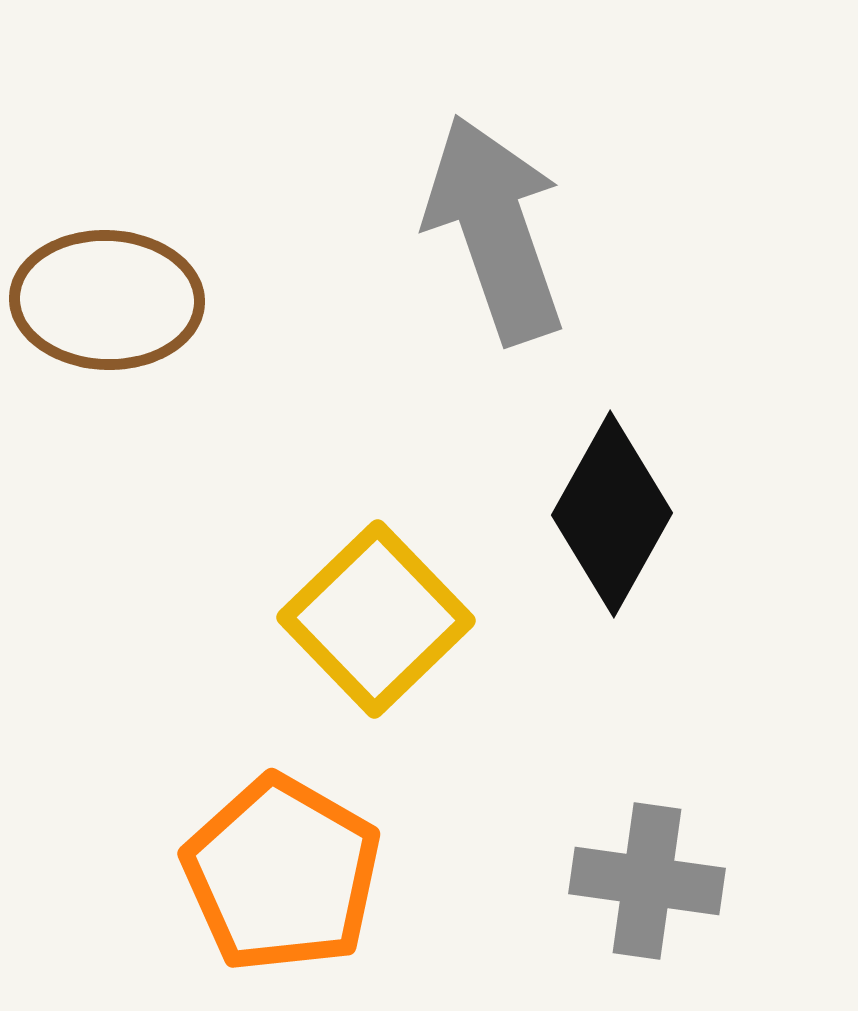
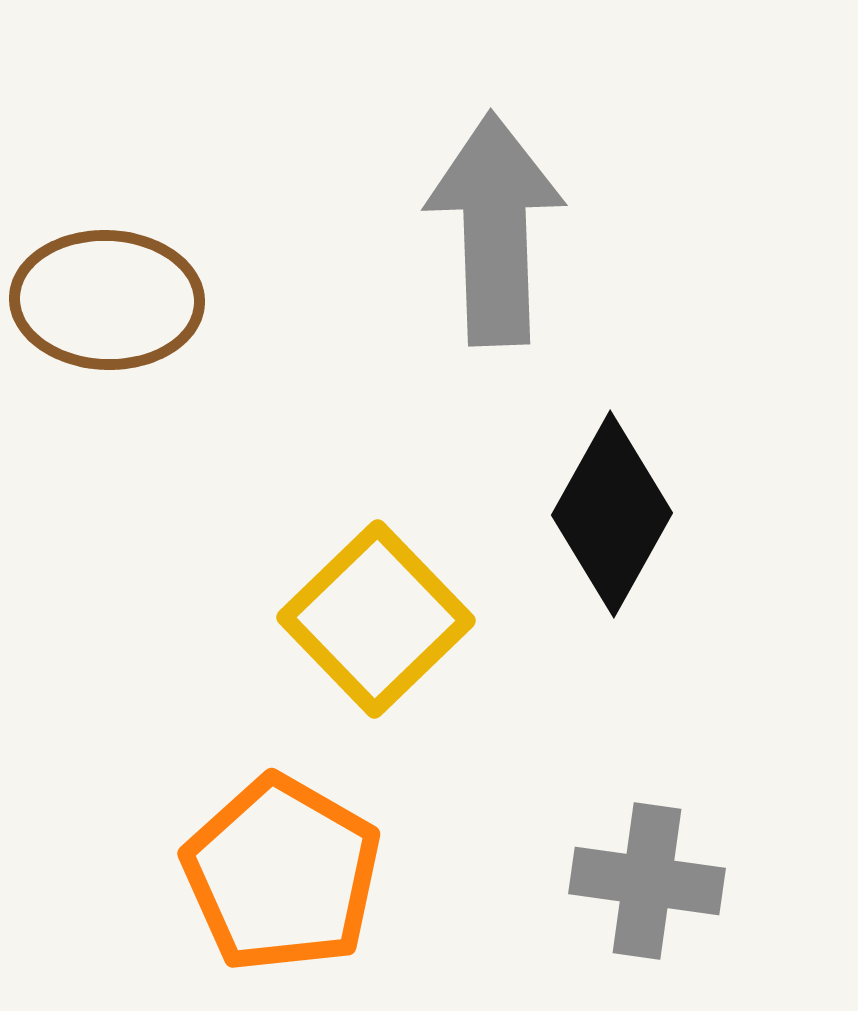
gray arrow: rotated 17 degrees clockwise
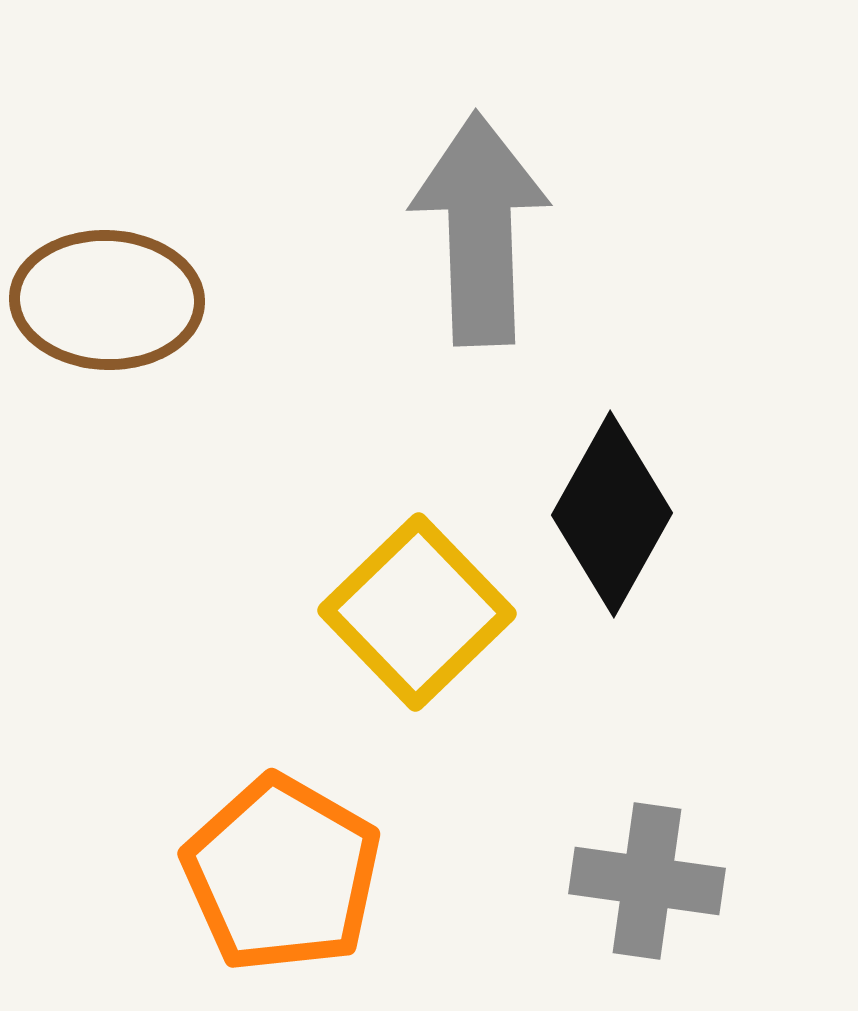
gray arrow: moved 15 px left
yellow square: moved 41 px right, 7 px up
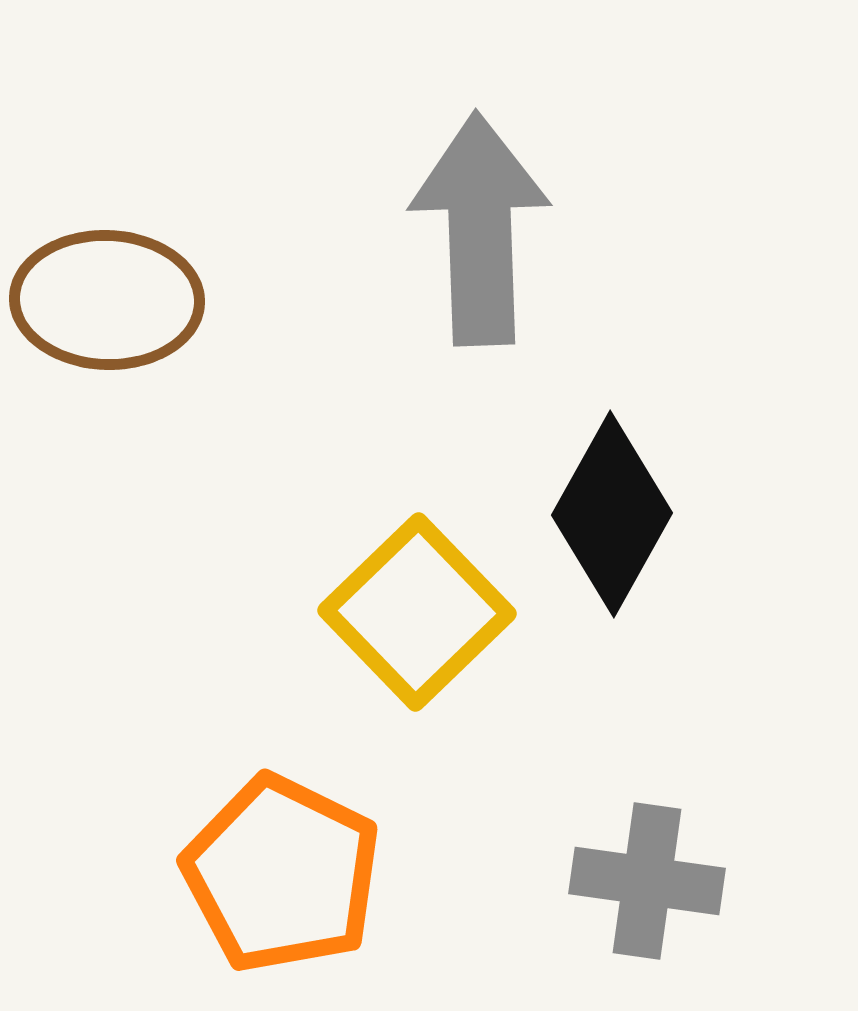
orange pentagon: rotated 4 degrees counterclockwise
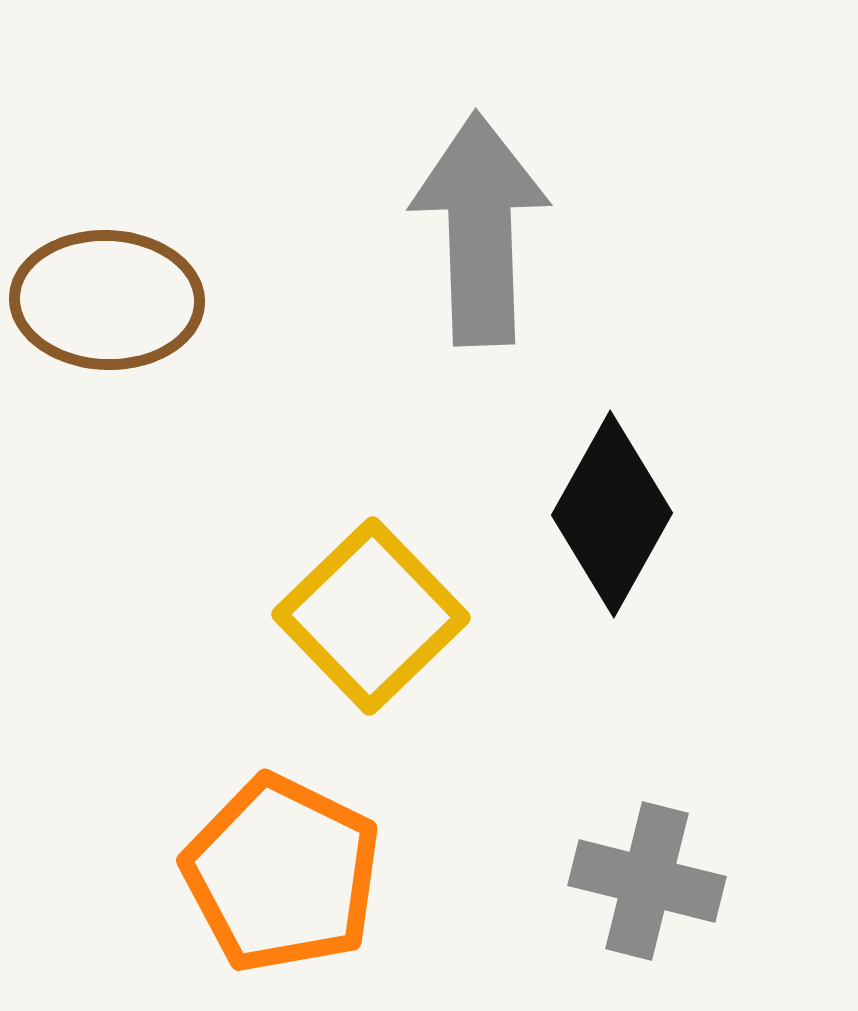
yellow square: moved 46 px left, 4 px down
gray cross: rotated 6 degrees clockwise
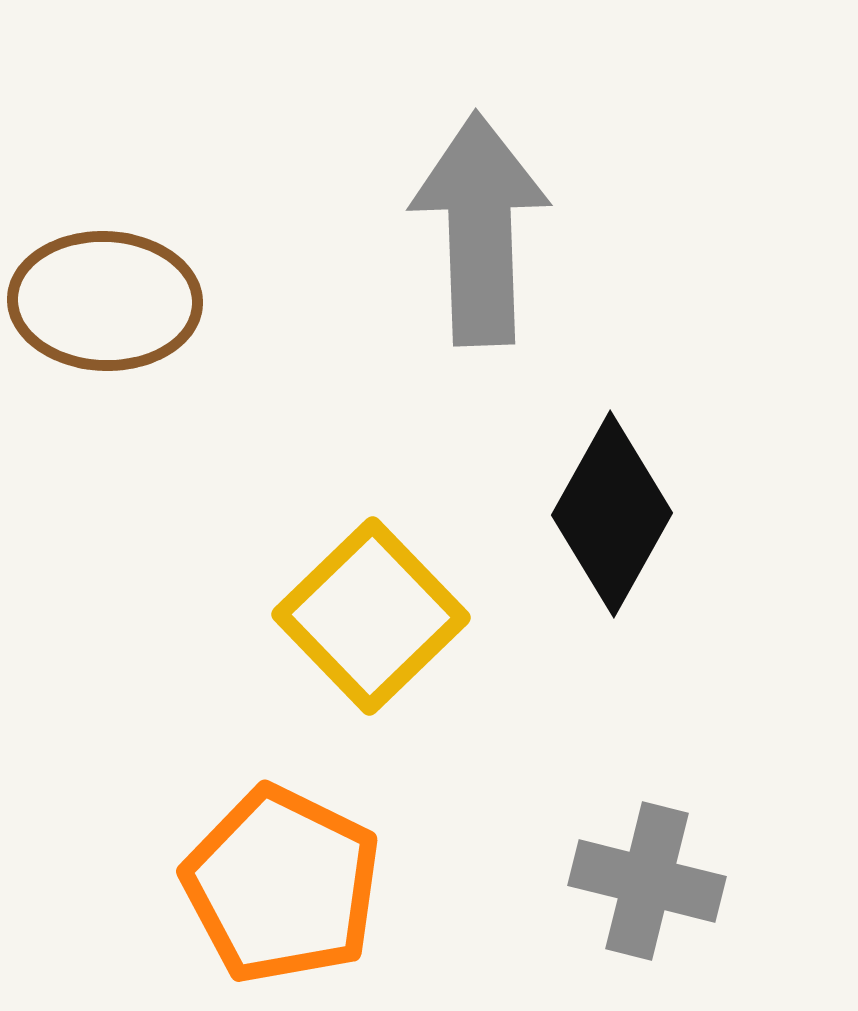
brown ellipse: moved 2 px left, 1 px down
orange pentagon: moved 11 px down
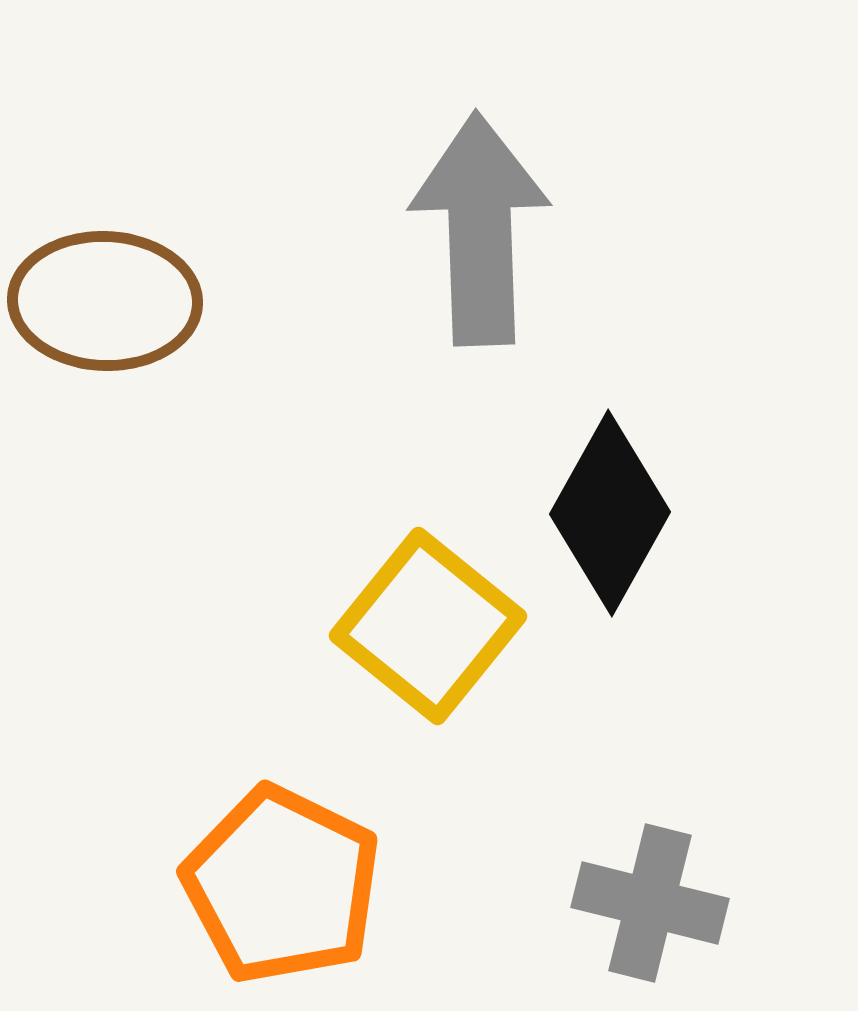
black diamond: moved 2 px left, 1 px up
yellow square: moved 57 px right, 10 px down; rotated 7 degrees counterclockwise
gray cross: moved 3 px right, 22 px down
